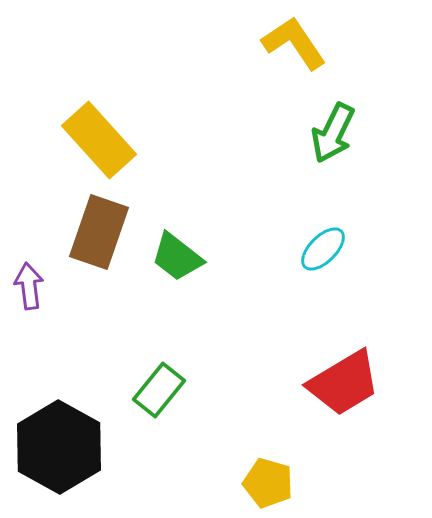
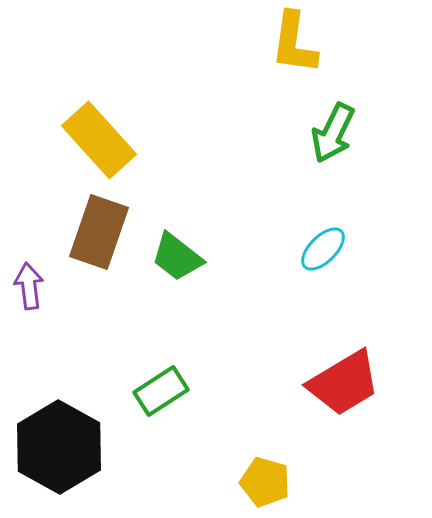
yellow L-shape: rotated 138 degrees counterclockwise
green rectangle: moved 2 px right, 1 px down; rotated 18 degrees clockwise
yellow pentagon: moved 3 px left, 1 px up
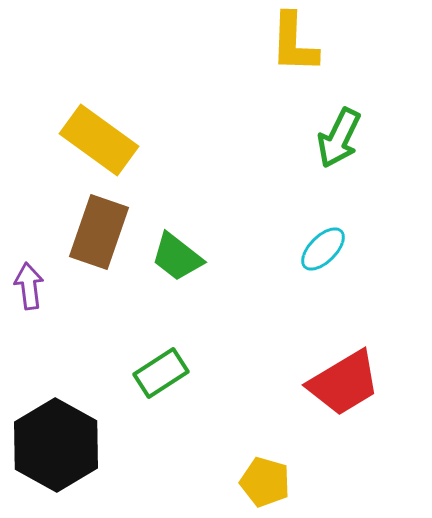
yellow L-shape: rotated 6 degrees counterclockwise
green arrow: moved 6 px right, 5 px down
yellow rectangle: rotated 12 degrees counterclockwise
green rectangle: moved 18 px up
black hexagon: moved 3 px left, 2 px up
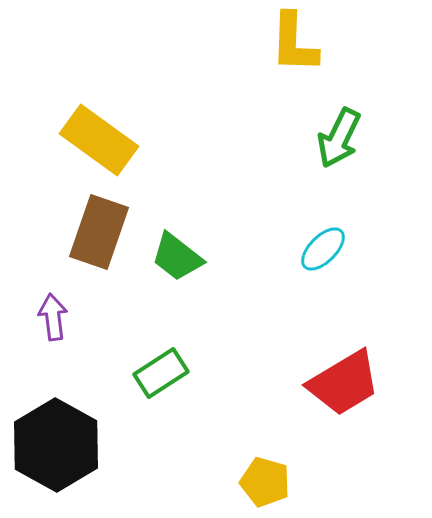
purple arrow: moved 24 px right, 31 px down
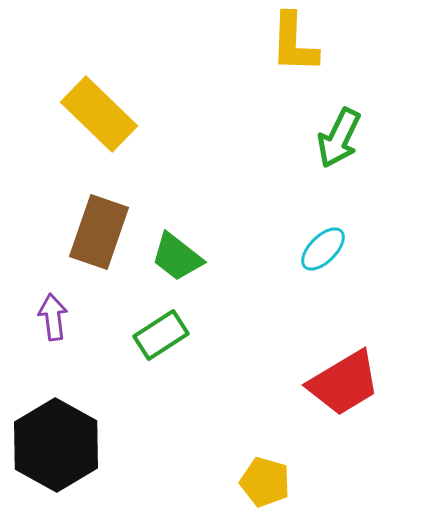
yellow rectangle: moved 26 px up; rotated 8 degrees clockwise
green rectangle: moved 38 px up
